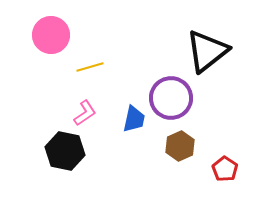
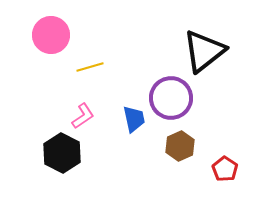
black triangle: moved 3 px left
pink L-shape: moved 2 px left, 3 px down
blue trapezoid: rotated 24 degrees counterclockwise
black hexagon: moved 3 px left, 2 px down; rotated 15 degrees clockwise
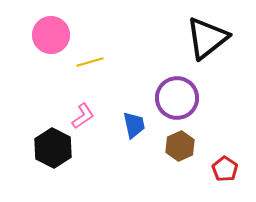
black triangle: moved 3 px right, 13 px up
yellow line: moved 5 px up
purple circle: moved 6 px right
blue trapezoid: moved 6 px down
black hexagon: moved 9 px left, 5 px up
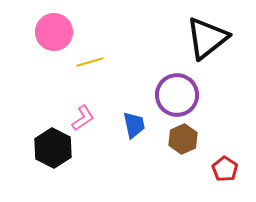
pink circle: moved 3 px right, 3 px up
purple circle: moved 3 px up
pink L-shape: moved 2 px down
brown hexagon: moved 3 px right, 7 px up
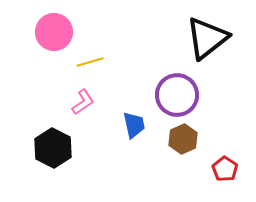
pink L-shape: moved 16 px up
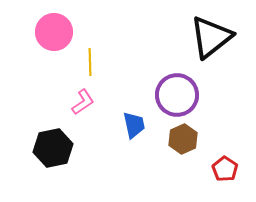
black triangle: moved 4 px right, 1 px up
yellow line: rotated 76 degrees counterclockwise
black hexagon: rotated 21 degrees clockwise
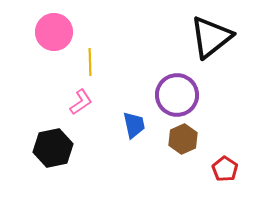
pink L-shape: moved 2 px left
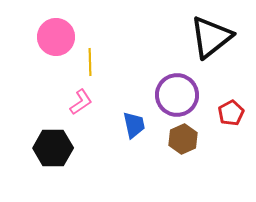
pink circle: moved 2 px right, 5 px down
black hexagon: rotated 12 degrees clockwise
red pentagon: moved 6 px right, 56 px up; rotated 10 degrees clockwise
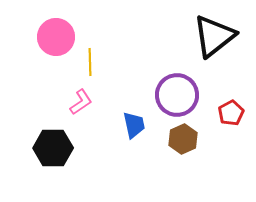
black triangle: moved 3 px right, 1 px up
